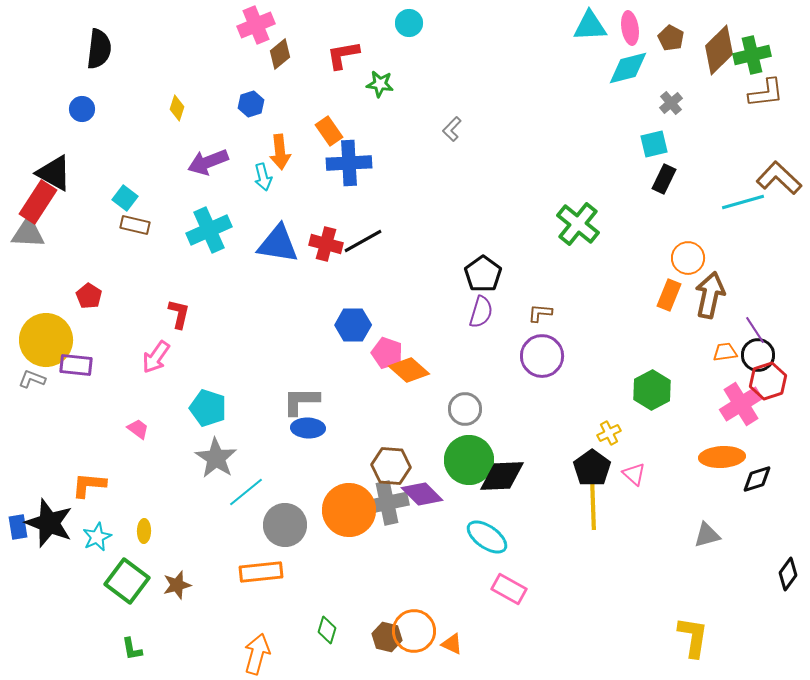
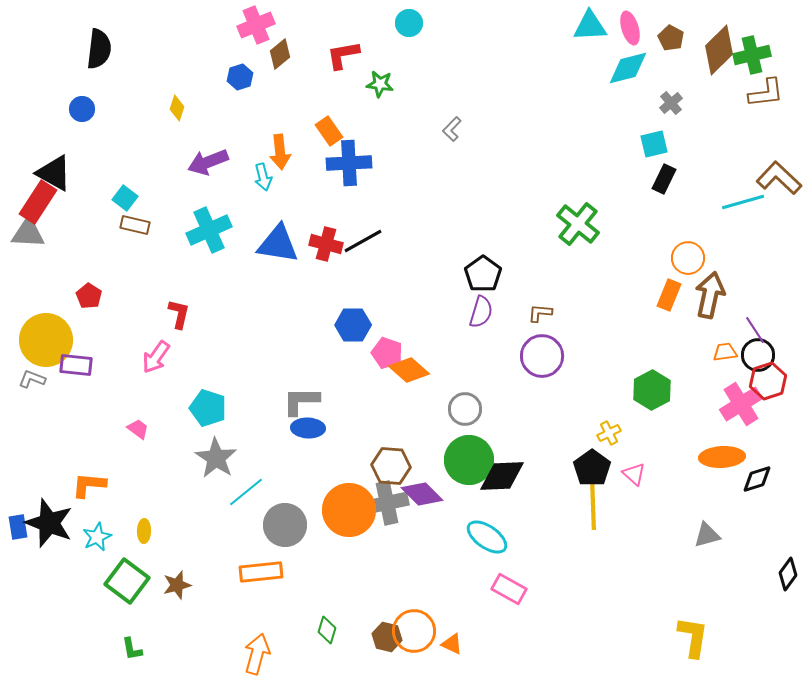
pink ellipse at (630, 28): rotated 8 degrees counterclockwise
blue hexagon at (251, 104): moved 11 px left, 27 px up
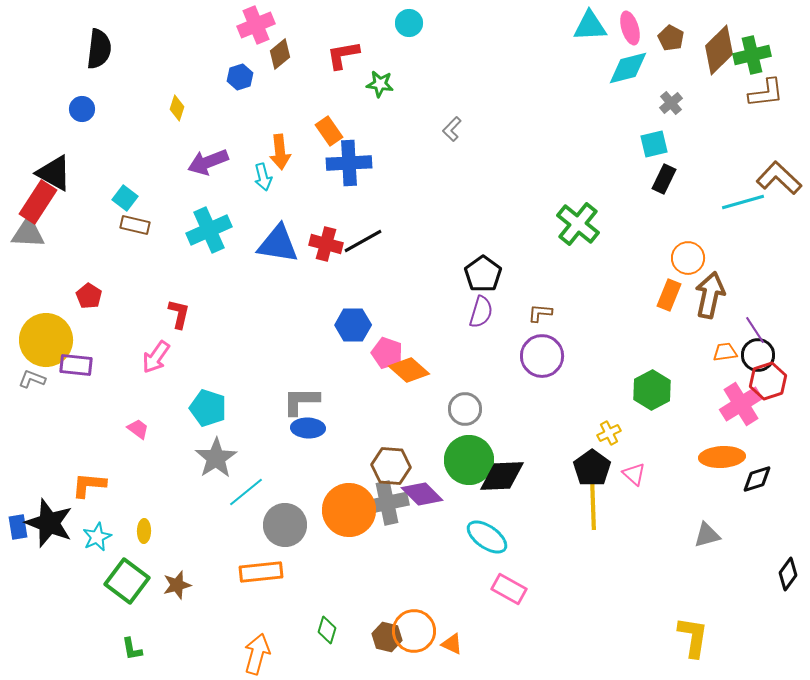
gray star at (216, 458): rotated 6 degrees clockwise
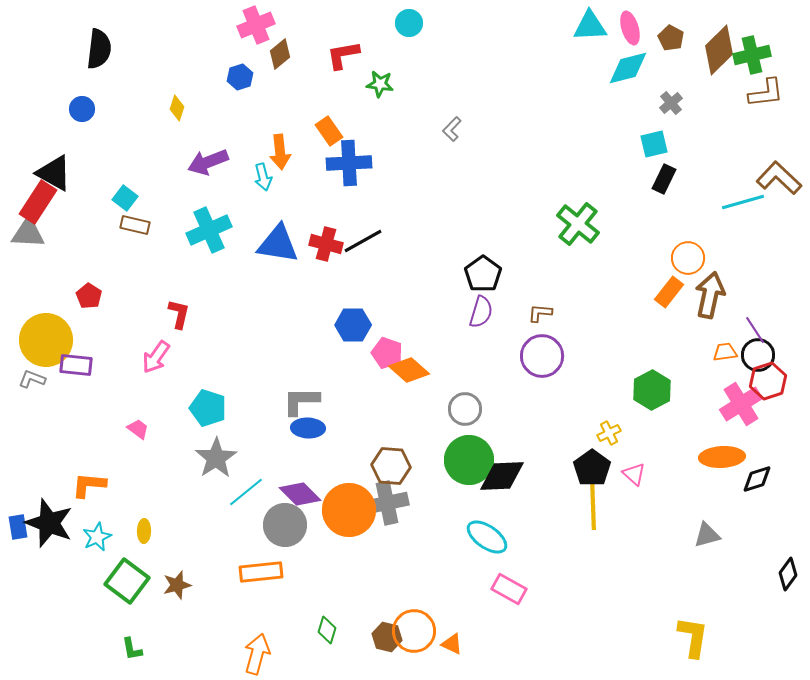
orange rectangle at (669, 295): moved 3 px up; rotated 16 degrees clockwise
purple diamond at (422, 494): moved 122 px left
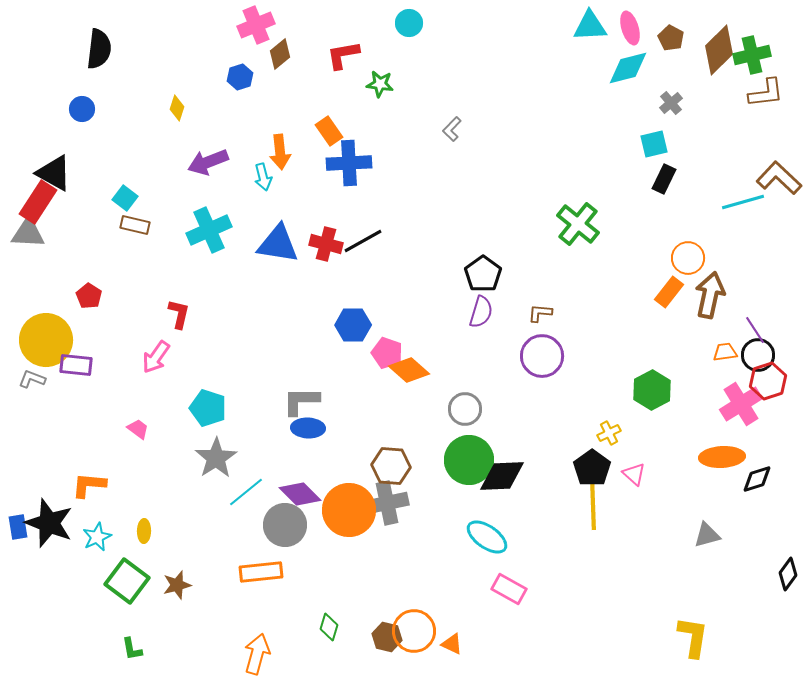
green diamond at (327, 630): moved 2 px right, 3 px up
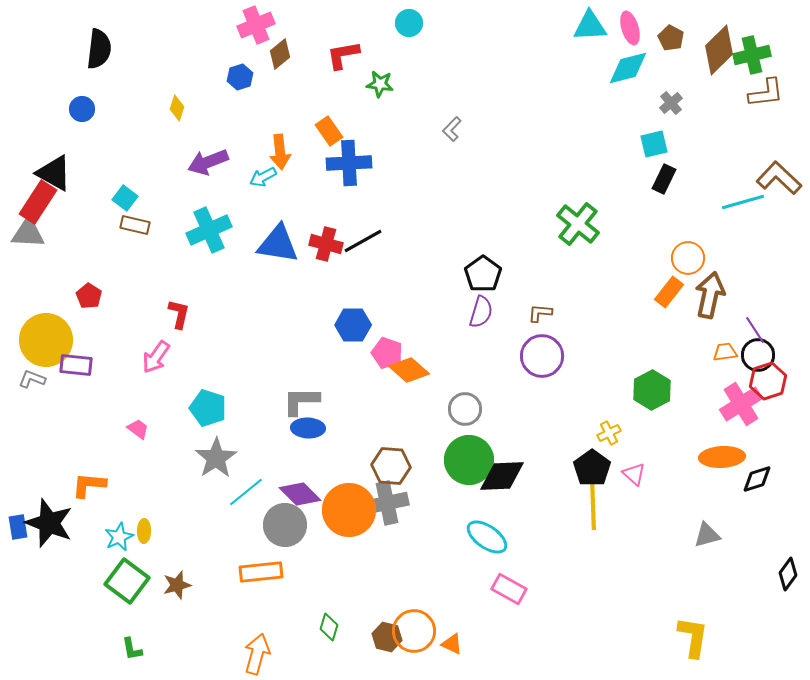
cyan arrow at (263, 177): rotated 76 degrees clockwise
cyan star at (97, 537): moved 22 px right
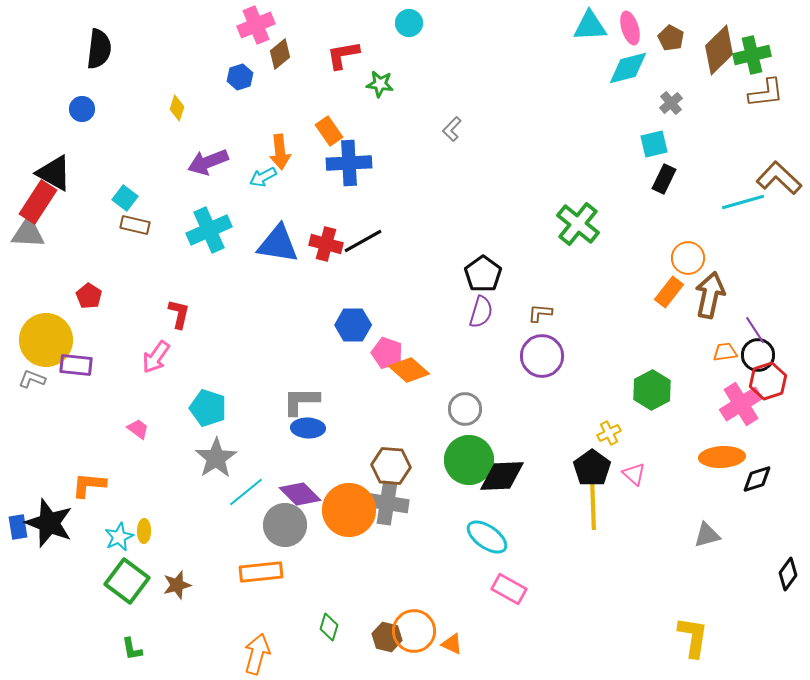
gray cross at (387, 503): rotated 21 degrees clockwise
